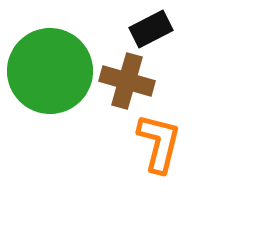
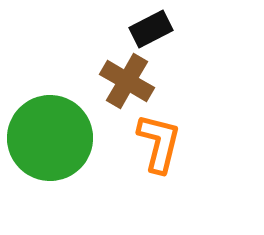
green circle: moved 67 px down
brown cross: rotated 14 degrees clockwise
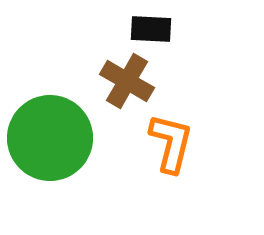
black rectangle: rotated 30 degrees clockwise
orange L-shape: moved 12 px right
